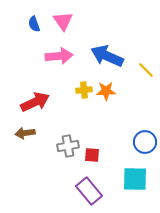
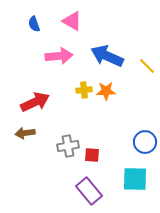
pink triangle: moved 9 px right; rotated 25 degrees counterclockwise
yellow line: moved 1 px right, 4 px up
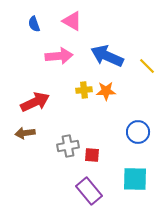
blue circle: moved 7 px left, 10 px up
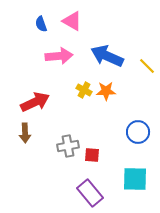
blue semicircle: moved 7 px right
yellow cross: rotated 35 degrees clockwise
brown arrow: rotated 84 degrees counterclockwise
purple rectangle: moved 1 px right, 2 px down
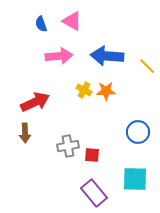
blue arrow: rotated 20 degrees counterclockwise
purple rectangle: moved 4 px right
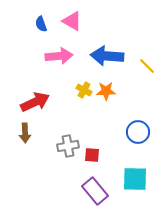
purple rectangle: moved 1 px right, 2 px up
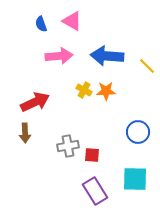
purple rectangle: rotated 8 degrees clockwise
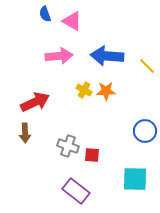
blue semicircle: moved 4 px right, 10 px up
blue circle: moved 7 px right, 1 px up
gray cross: rotated 30 degrees clockwise
purple rectangle: moved 19 px left; rotated 20 degrees counterclockwise
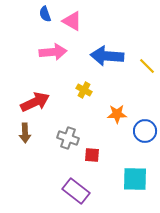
pink arrow: moved 6 px left, 4 px up
orange star: moved 11 px right, 23 px down
gray cross: moved 8 px up
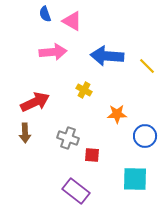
blue circle: moved 5 px down
